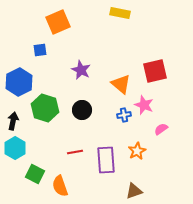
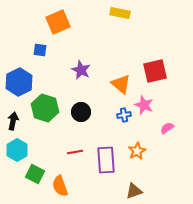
blue square: rotated 16 degrees clockwise
black circle: moved 1 px left, 2 px down
pink semicircle: moved 6 px right, 1 px up
cyan hexagon: moved 2 px right, 2 px down
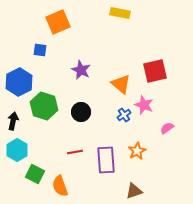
green hexagon: moved 1 px left, 2 px up
blue cross: rotated 24 degrees counterclockwise
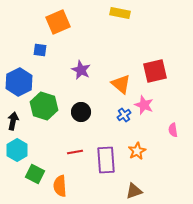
pink semicircle: moved 6 px right, 2 px down; rotated 64 degrees counterclockwise
orange semicircle: rotated 15 degrees clockwise
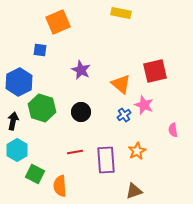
yellow rectangle: moved 1 px right
green hexagon: moved 2 px left, 2 px down
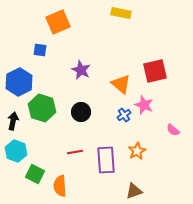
pink semicircle: rotated 40 degrees counterclockwise
cyan hexagon: moved 1 px left, 1 px down; rotated 10 degrees counterclockwise
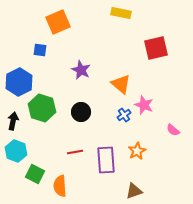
red square: moved 1 px right, 23 px up
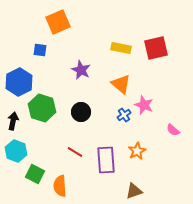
yellow rectangle: moved 35 px down
red line: rotated 42 degrees clockwise
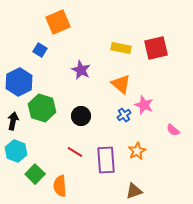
blue square: rotated 24 degrees clockwise
black circle: moved 4 px down
green square: rotated 18 degrees clockwise
